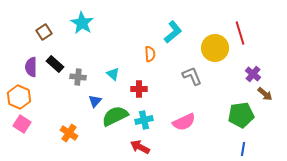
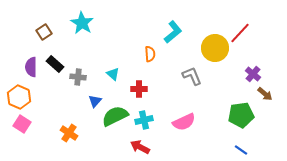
red line: rotated 60 degrees clockwise
blue line: moved 2 px left, 1 px down; rotated 64 degrees counterclockwise
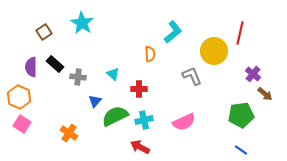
red line: rotated 30 degrees counterclockwise
yellow circle: moved 1 px left, 3 px down
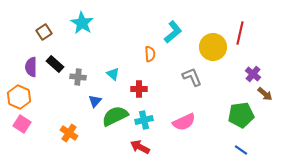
yellow circle: moved 1 px left, 4 px up
gray L-shape: moved 1 px down
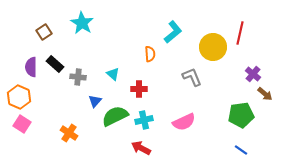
red arrow: moved 1 px right, 1 px down
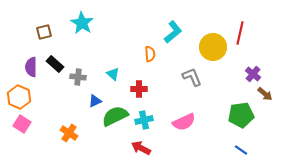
brown square: rotated 21 degrees clockwise
blue triangle: rotated 24 degrees clockwise
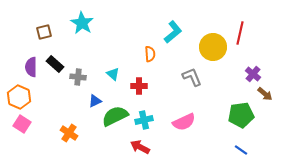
red cross: moved 3 px up
red arrow: moved 1 px left, 1 px up
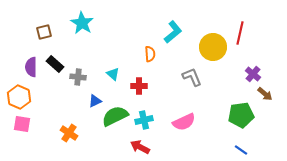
pink square: rotated 24 degrees counterclockwise
